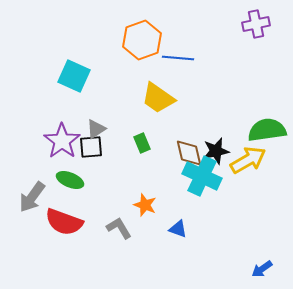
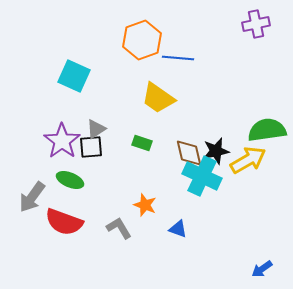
green rectangle: rotated 48 degrees counterclockwise
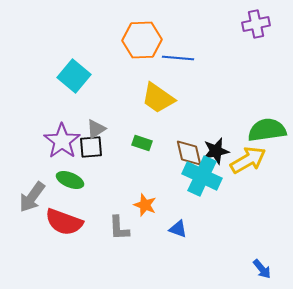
orange hexagon: rotated 18 degrees clockwise
cyan square: rotated 16 degrees clockwise
gray L-shape: rotated 152 degrees counterclockwise
blue arrow: rotated 95 degrees counterclockwise
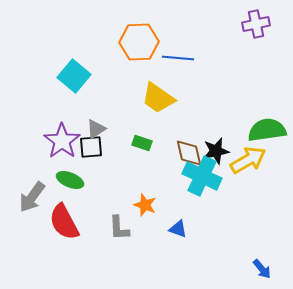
orange hexagon: moved 3 px left, 2 px down
red semicircle: rotated 42 degrees clockwise
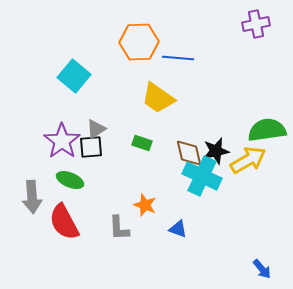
gray arrow: rotated 40 degrees counterclockwise
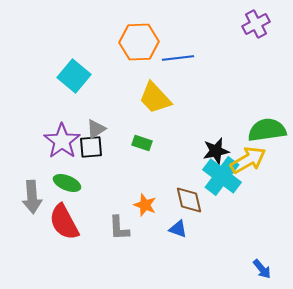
purple cross: rotated 16 degrees counterclockwise
blue line: rotated 12 degrees counterclockwise
yellow trapezoid: moved 3 px left; rotated 12 degrees clockwise
brown diamond: moved 47 px down
cyan cross: moved 20 px right; rotated 12 degrees clockwise
green ellipse: moved 3 px left, 3 px down
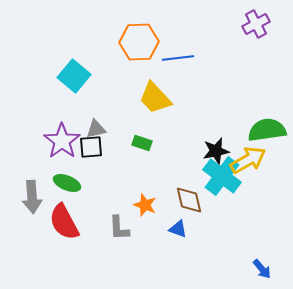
gray triangle: rotated 20 degrees clockwise
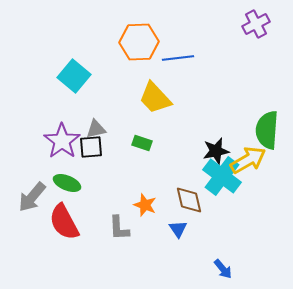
green semicircle: rotated 78 degrees counterclockwise
gray arrow: rotated 44 degrees clockwise
blue triangle: rotated 36 degrees clockwise
blue arrow: moved 39 px left
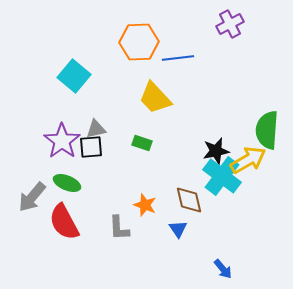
purple cross: moved 26 px left
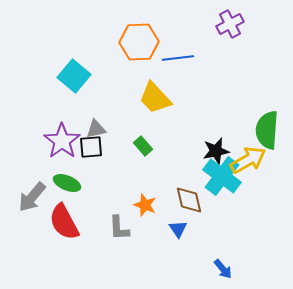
green rectangle: moved 1 px right, 3 px down; rotated 30 degrees clockwise
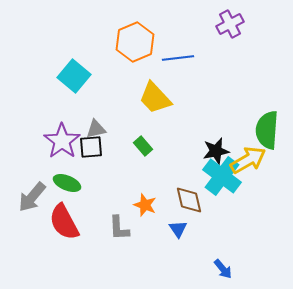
orange hexagon: moved 4 px left; rotated 21 degrees counterclockwise
